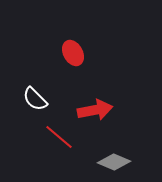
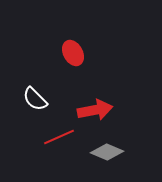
red line: rotated 64 degrees counterclockwise
gray diamond: moved 7 px left, 10 px up
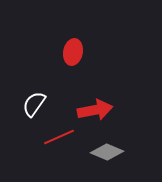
red ellipse: moved 1 px up; rotated 40 degrees clockwise
white semicircle: moved 1 px left, 5 px down; rotated 80 degrees clockwise
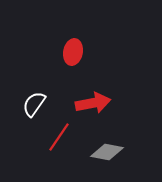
red arrow: moved 2 px left, 7 px up
red line: rotated 32 degrees counterclockwise
gray diamond: rotated 12 degrees counterclockwise
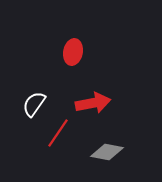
red line: moved 1 px left, 4 px up
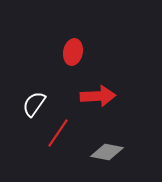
red arrow: moved 5 px right, 7 px up; rotated 8 degrees clockwise
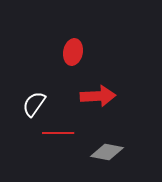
red line: rotated 56 degrees clockwise
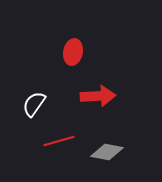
red line: moved 1 px right, 8 px down; rotated 16 degrees counterclockwise
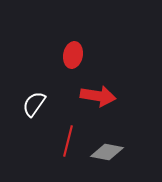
red ellipse: moved 3 px down
red arrow: rotated 12 degrees clockwise
red line: moved 9 px right; rotated 60 degrees counterclockwise
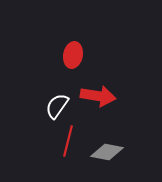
white semicircle: moved 23 px right, 2 px down
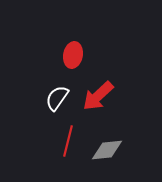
red arrow: rotated 128 degrees clockwise
white semicircle: moved 8 px up
gray diamond: moved 2 px up; rotated 16 degrees counterclockwise
